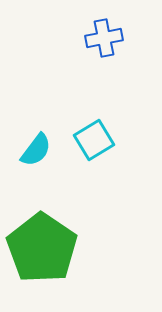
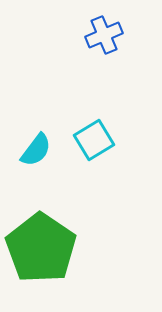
blue cross: moved 3 px up; rotated 12 degrees counterclockwise
green pentagon: moved 1 px left
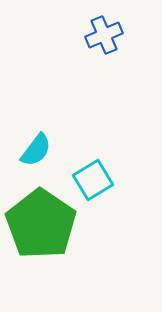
cyan square: moved 1 px left, 40 px down
green pentagon: moved 24 px up
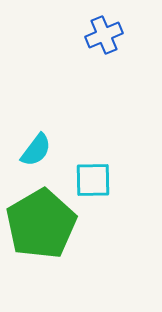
cyan square: rotated 30 degrees clockwise
green pentagon: rotated 8 degrees clockwise
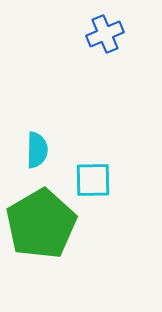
blue cross: moved 1 px right, 1 px up
cyan semicircle: moved 1 px right; rotated 36 degrees counterclockwise
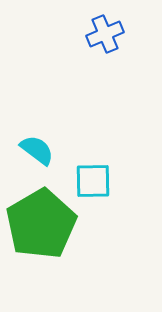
cyan semicircle: rotated 54 degrees counterclockwise
cyan square: moved 1 px down
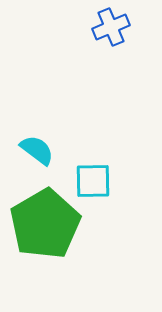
blue cross: moved 6 px right, 7 px up
green pentagon: moved 4 px right
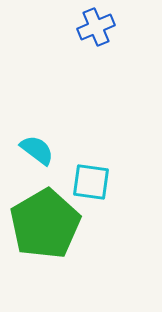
blue cross: moved 15 px left
cyan square: moved 2 px left, 1 px down; rotated 9 degrees clockwise
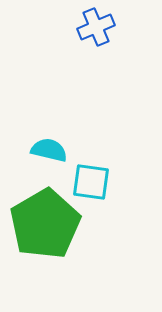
cyan semicircle: moved 12 px right; rotated 24 degrees counterclockwise
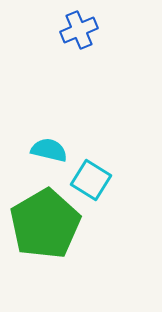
blue cross: moved 17 px left, 3 px down
cyan square: moved 2 px up; rotated 24 degrees clockwise
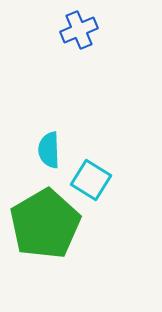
cyan semicircle: rotated 105 degrees counterclockwise
